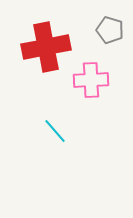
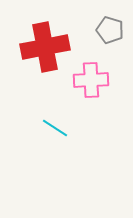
red cross: moved 1 px left
cyan line: moved 3 px up; rotated 16 degrees counterclockwise
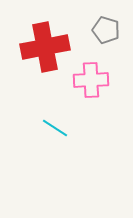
gray pentagon: moved 4 px left
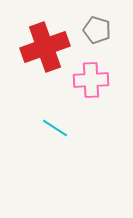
gray pentagon: moved 9 px left
red cross: rotated 9 degrees counterclockwise
